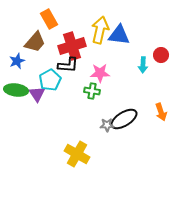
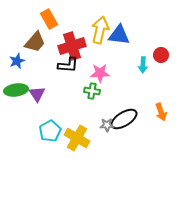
cyan pentagon: moved 51 px down
green ellipse: rotated 15 degrees counterclockwise
yellow cross: moved 16 px up
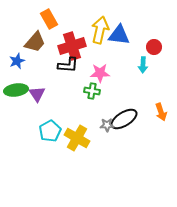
red circle: moved 7 px left, 8 px up
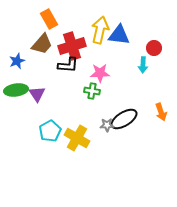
brown trapezoid: moved 7 px right, 2 px down
red circle: moved 1 px down
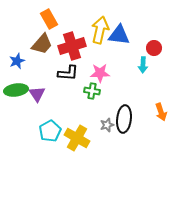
black L-shape: moved 8 px down
black ellipse: rotated 52 degrees counterclockwise
gray star: rotated 16 degrees counterclockwise
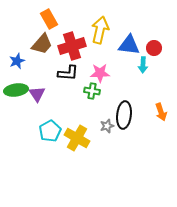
blue triangle: moved 10 px right, 10 px down
black ellipse: moved 4 px up
gray star: moved 1 px down
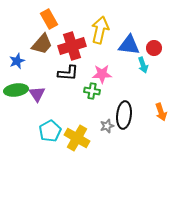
cyan arrow: rotated 21 degrees counterclockwise
pink star: moved 2 px right, 1 px down
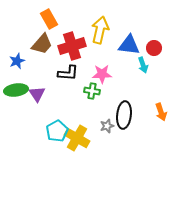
cyan pentagon: moved 7 px right
